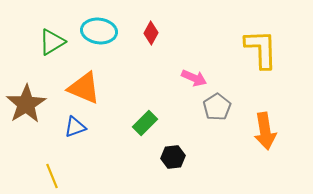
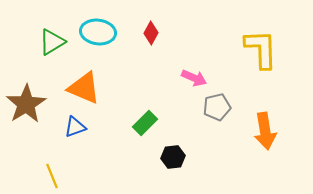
cyan ellipse: moved 1 px left, 1 px down
gray pentagon: rotated 20 degrees clockwise
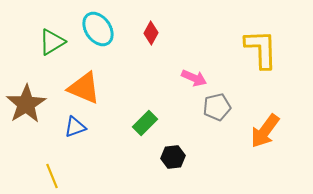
cyan ellipse: moved 3 px up; rotated 48 degrees clockwise
orange arrow: rotated 45 degrees clockwise
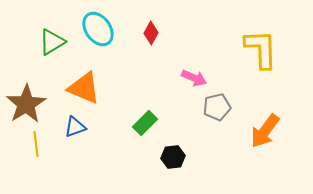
yellow line: moved 16 px left, 32 px up; rotated 15 degrees clockwise
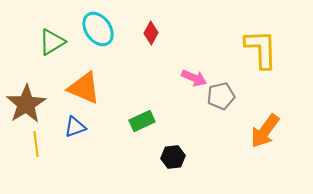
gray pentagon: moved 4 px right, 11 px up
green rectangle: moved 3 px left, 2 px up; rotated 20 degrees clockwise
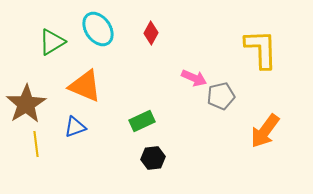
orange triangle: moved 1 px right, 2 px up
black hexagon: moved 20 px left, 1 px down
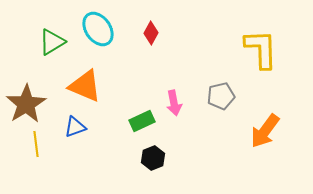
pink arrow: moved 20 px left, 25 px down; rotated 55 degrees clockwise
black hexagon: rotated 15 degrees counterclockwise
